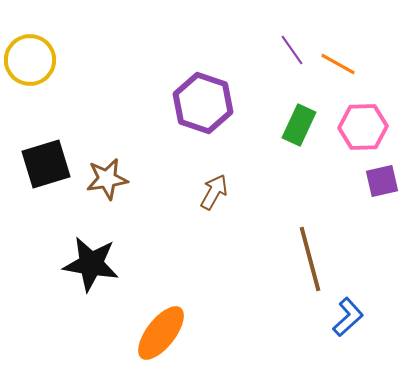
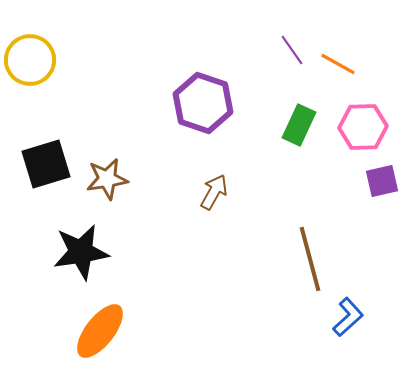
black star: moved 10 px left, 12 px up; rotated 18 degrees counterclockwise
orange ellipse: moved 61 px left, 2 px up
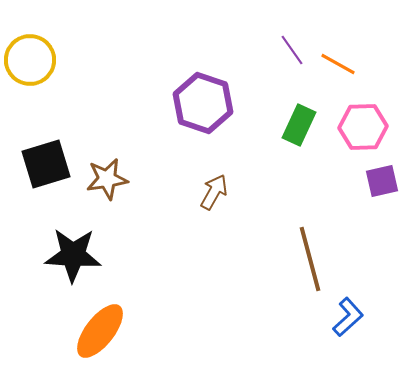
black star: moved 8 px left, 3 px down; rotated 12 degrees clockwise
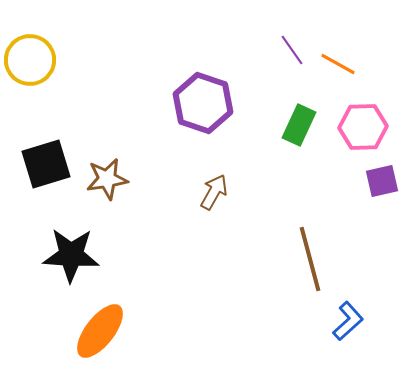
black star: moved 2 px left
blue L-shape: moved 4 px down
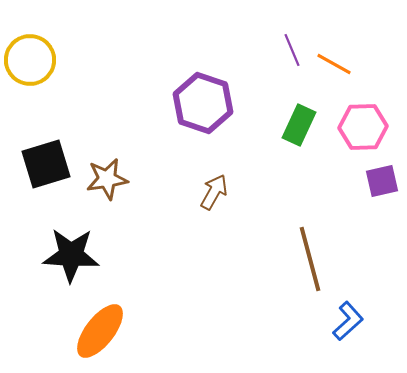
purple line: rotated 12 degrees clockwise
orange line: moved 4 px left
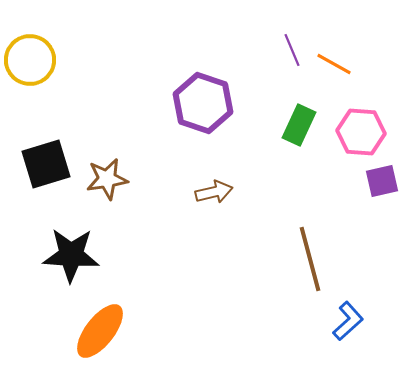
pink hexagon: moved 2 px left, 5 px down; rotated 6 degrees clockwise
brown arrow: rotated 48 degrees clockwise
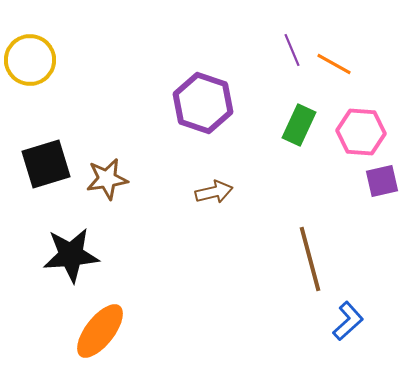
black star: rotated 8 degrees counterclockwise
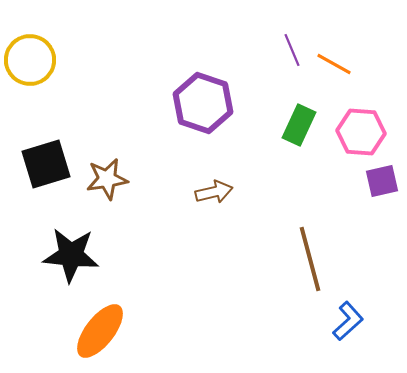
black star: rotated 10 degrees clockwise
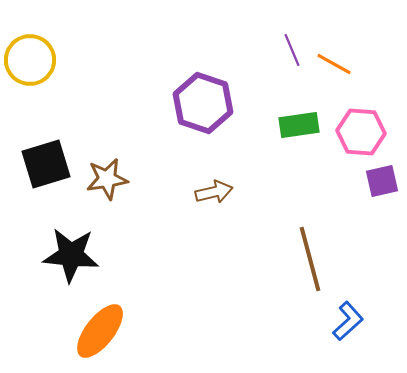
green rectangle: rotated 57 degrees clockwise
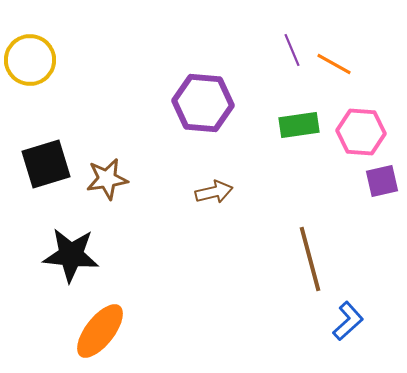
purple hexagon: rotated 14 degrees counterclockwise
